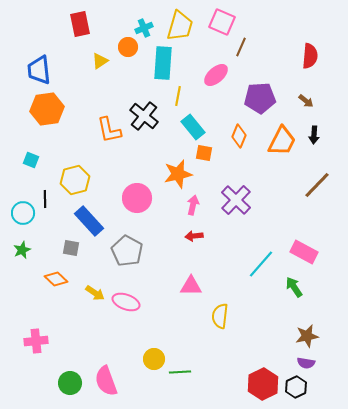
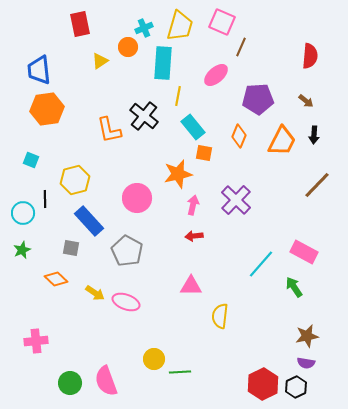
purple pentagon at (260, 98): moved 2 px left, 1 px down
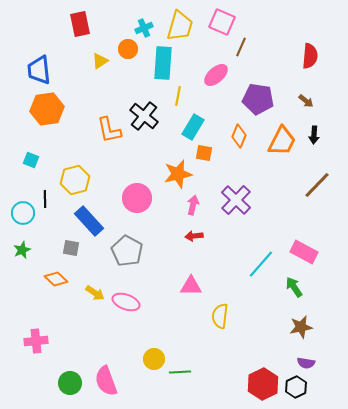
orange circle at (128, 47): moved 2 px down
purple pentagon at (258, 99): rotated 12 degrees clockwise
cyan rectangle at (193, 127): rotated 70 degrees clockwise
brown star at (307, 336): moved 6 px left, 9 px up
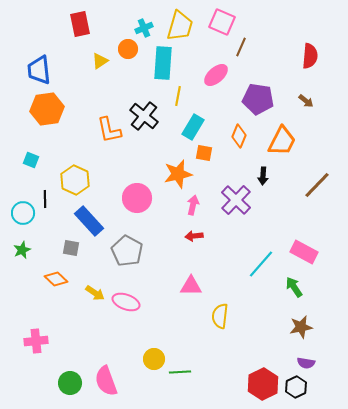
black arrow at (314, 135): moved 51 px left, 41 px down
yellow hexagon at (75, 180): rotated 20 degrees counterclockwise
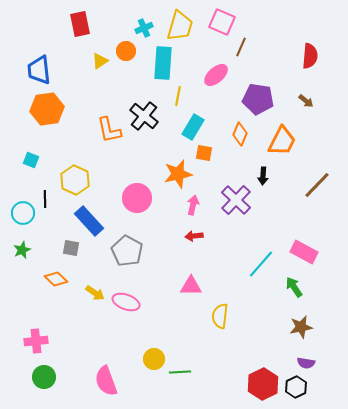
orange circle at (128, 49): moved 2 px left, 2 px down
orange diamond at (239, 136): moved 1 px right, 2 px up
green circle at (70, 383): moved 26 px left, 6 px up
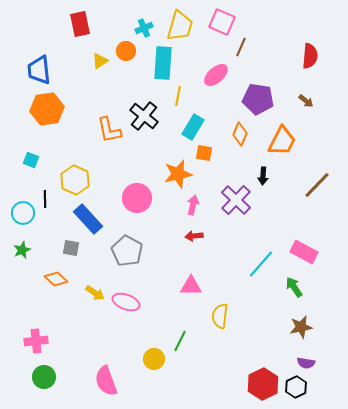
blue rectangle at (89, 221): moved 1 px left, 2 px up
green line at (180, 372): moved 31 px up; rotated 60 degrees counterclockwise
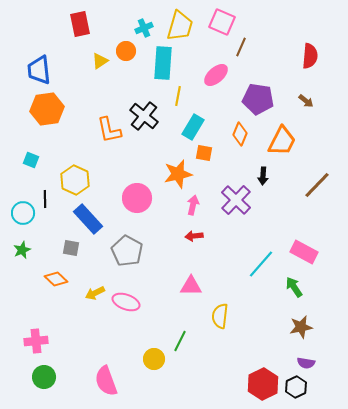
yellow arrow at (95, 293): rotated 120 degrees clockwise
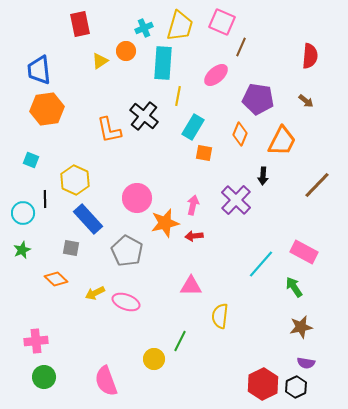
orange star at (178, 174): moved 13 px left, 49 px down
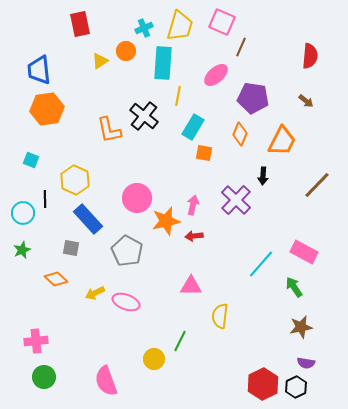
purple pentagon at (258, 99): moved 5 px left, 1 px up
orange star at (165, 223): moved 1 px right, 2 px up
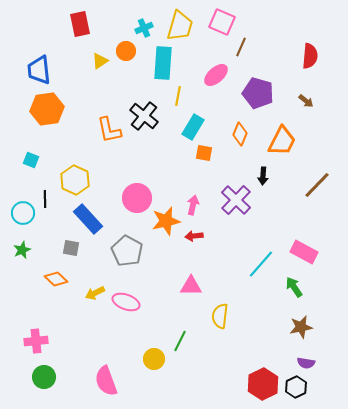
purple pentagon at (253, 98): moved 5 px right, 5 px up; rotated 8 degrees clockwise
